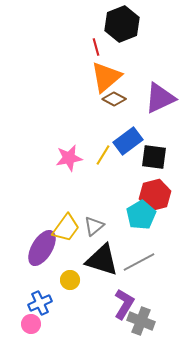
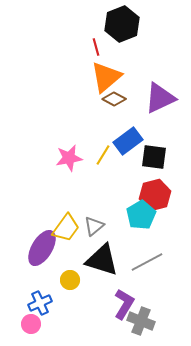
gray line: moved 8 px right
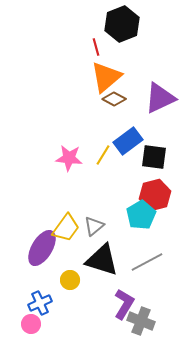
pink star: rotated 16 degrees clockwise
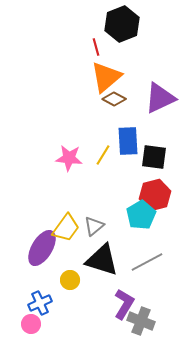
blue rectangle: rotated 56 degrees counterclockwise
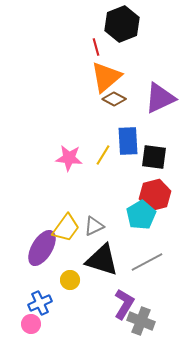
gray triangle: rotated 15 degrees clockwise
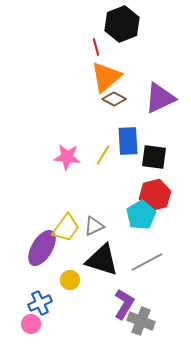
pink star: moved 2 px left, 1 px up
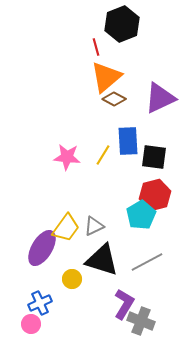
yellow circle: moved 2 px right, 1 px up
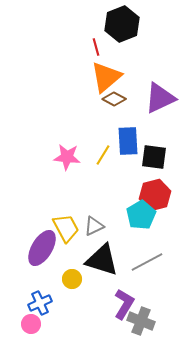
yellow trapezoid: rotated 64 degrees counterclockwise
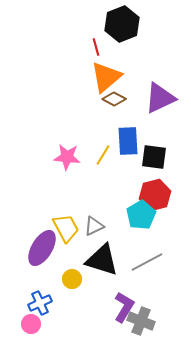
purple L-shape: moved 3 px down
